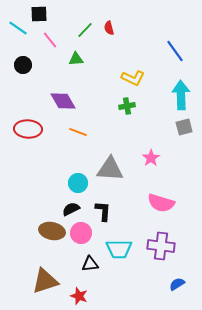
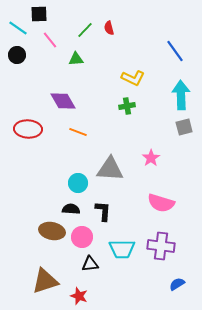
black circle: moved 6 px left, 10 px up
black semicircle: rotated 30 degrees clockwise
pink circle: moved 1 px right, 4 px down
cyan trapezoid: moved 3 px right
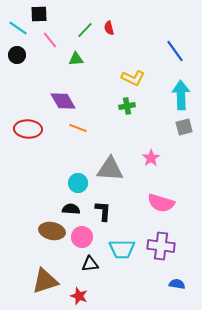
orange line: moved 4 px up
blue semicircle: rotated 42 degrees clockwise
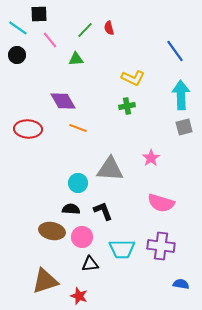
black L-shape: rotated 25 degrees counterclockwise
blue semicircle: moved 4 px right
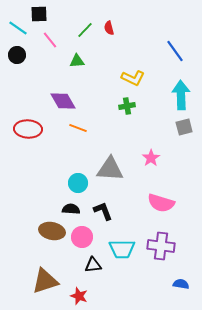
green triangle: moved 1 px right, 2 px down
black triangle: moved 3 px right, 1 px down
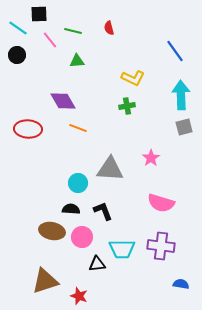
green line: moved 12 px left, 1 px down; rotated 60 degrees clockwise
black triangle: moved 4 px right, 1 px up
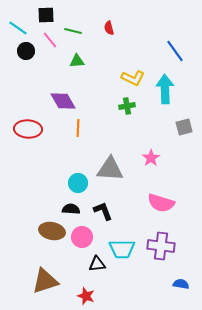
black square: moved 7 px right, 1 px down
black circle: moved 9 px right, 4 px up
cyan arrow: moved 16 px left, 6 px up
orange line: rotated 72 degrees clockwise
red star: moved 7 px right
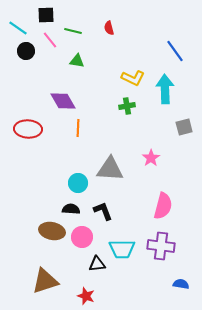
green triangle: rotated 14 degrees clockwise
pink semicircle: moved 2 px right, 3 px down; rotated 92 degrees counterclockwise
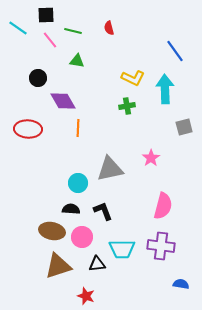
black circle: moved 12 px right, 27 px down
gray triangle: rotated 16 degrees counterclockwise
brown triangle: moved 13 px right, 15 px up
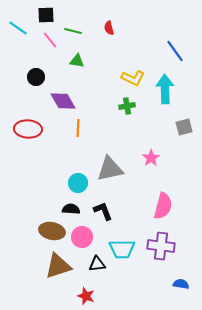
black circle: moved 2 px left, 1 px up
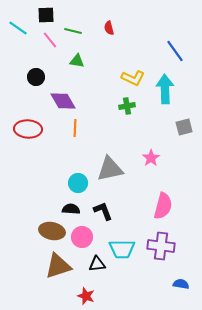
orange line: moved 3 px left
